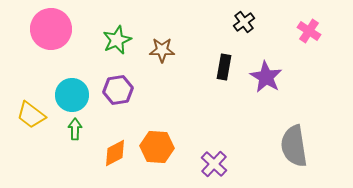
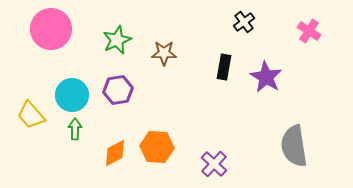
brown star: moved 2 px right, 3 px down
yellow trapezoid: rotated 12 degrees clockwise
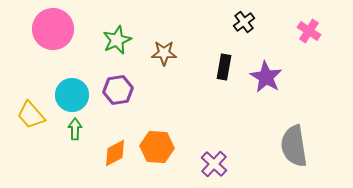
pink circle: moved 2 px right
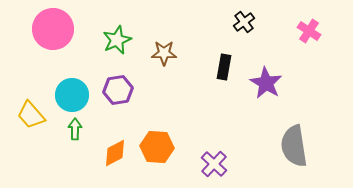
purple star: moved 6 px down
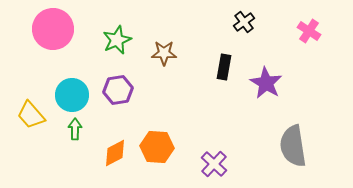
gray semicircle: moved 1 px left
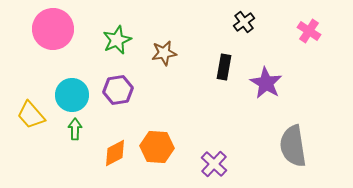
brown star: rotated 10 degrees counterclockwise
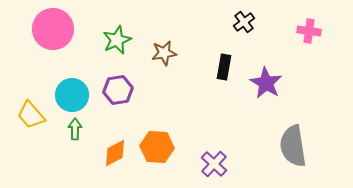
pink cross: rotated 25 degrees counterclockwise
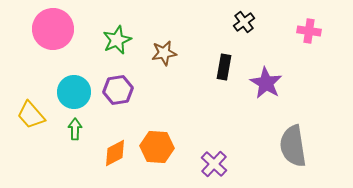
cyan circle: moved 2 px right, 3 px up
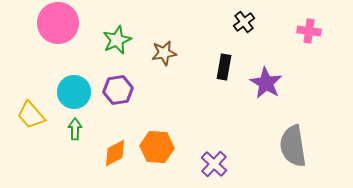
pink circle: moved 5 px right, 6 px up
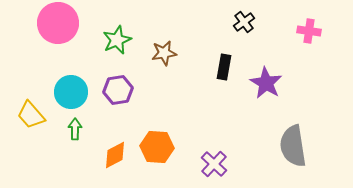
cyan circle: moved 3 px left
orange diamond: moved 2 px down
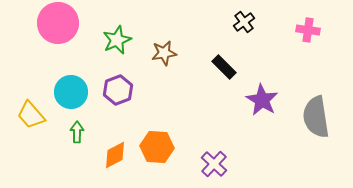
pink cross: moved 1 px left, 1 px up
black rectangle: rotated 55 degrees counterclockwise
purple star: moved 4 px left, 17 px down
purple hexagon: rotated 12 degrees counterclockwise
green arrow: moved 2 px right, 3 px down
gray semicircle: moved 23 px right, 29 px up
